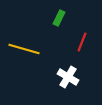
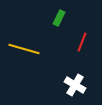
white cross: moved 7 px right, 8 px down
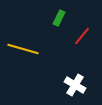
red line: moved 6 px up; rotated 18 degrees clockwise
yellow line: moved 1 px left
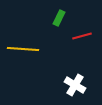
red line: rotated 36 degrees clockwise
yellow line: rotated 12 degrees counterclockwise
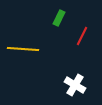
red line: rotated 48 degrees counterclockwise
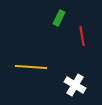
red line: rotated 36 degrees counterclockwise
yellow line: moved 8 px right, 18 px down
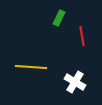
white cross: moved 3 px up
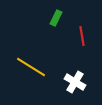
green rectangle: moved 3 px left
yellow line: rotated 28 degrees clockwise
